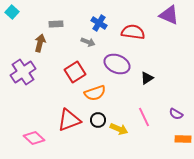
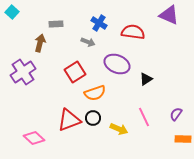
black triangle: moved 1 px left, 1 px down
purple semicircle: rotated 96 degrees clockwise
black circle: moved 5 px left, 2 px up
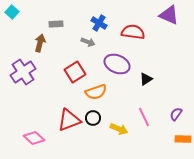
orange semicircle: moved 1 px right, 1 px up
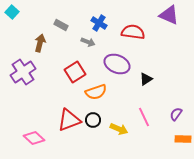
gray rectangle: moved 5 px right, 1 px down; rotated 32 degrees clockwise
black circle: moved 2 px down
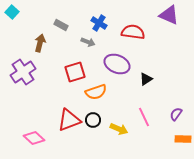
red square: rotated 15 degrees clockwise
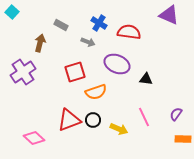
red semicircle: moved 4 px left
black triangle: rotated 40 degrees clockwise
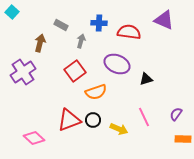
purple triangle: moved 5 px left, 5 px down
blue cross: rotated 28 degrees counterclockwise
gray arrow: moved 7 px left, 1 px up; rotated 96 degrees counterclockwise
red square: moved 1 px up; rotated 20 degrees counterclockwise
black triangle: rotated 24 degrees counterclockwise
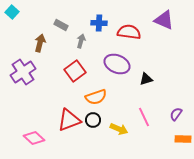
orange semicircle: moved 5 px down
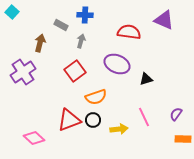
blue cross: moved 14 px left, 8 px up
yellow arrow: rotated 30 degrees counterclockwise
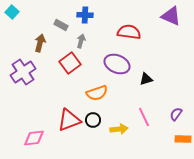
purple triangle: moved 7 px right, 4 px up
red square: moved 5 px left, 8 px up
orange semicircle: moved 1 px right, 4 px up
pink diamond: rotated 50 degrees counterclockwise
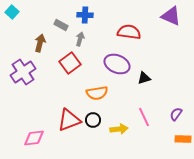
gray arrow: moved 1 px left, 2 px up
black triangle: moved 2 px left, 1 px up
orange semicircle: rotated 10 degrees clockwise
